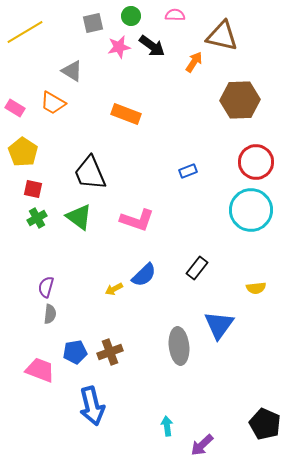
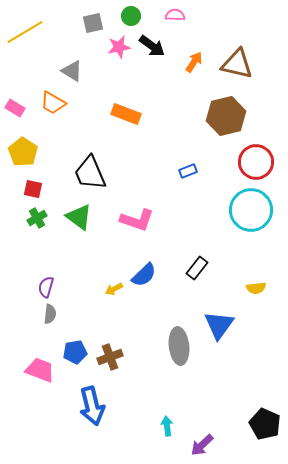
brown triangle: moved 15 px right, 28 px down
brown hexagon: moved 14 px left, 16 px down; rotated 12 degrees counterclockwise
brown cross: moved 5 px down
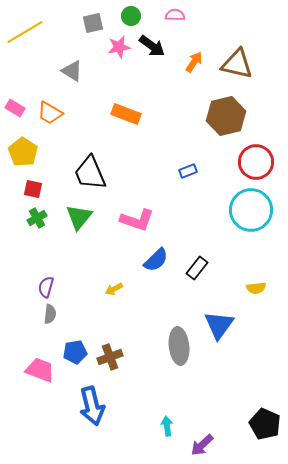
orange trapezoid: moved 3 px left, 10 px down
green triangle: rotated 32 degrees clockwise
blue semicircle: moved 12 px right, 15 px up
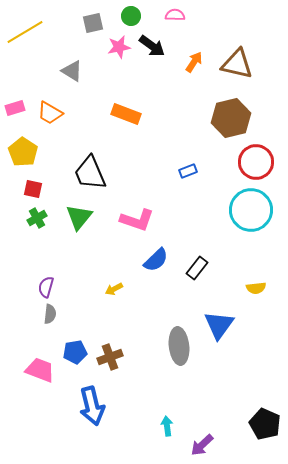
pink rectangle: rotated 48 degrees counterclockwise
brown hexagon: moved 5 px right, 2 px down
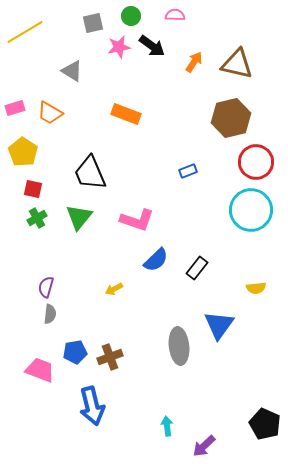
purple arrow: moved 2 px right, 1 px down
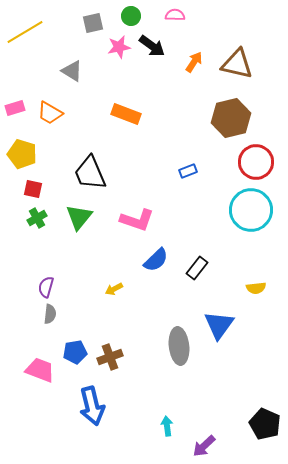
yellow pentagon: moved 1 px left, 2 px down; rotated 16 degrees counterclockwise
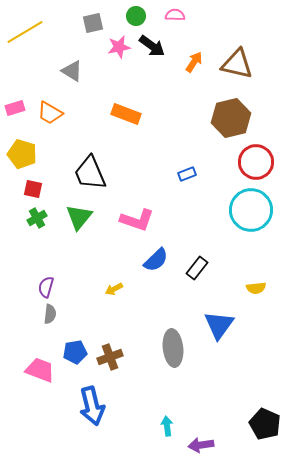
green circle: moved 5 px right
blue rectangle: moved 1 px left, 3 px down
gray ellipse: moved 6 px left, 2 px down
purple arrow: moved 3 px left, 1 px up; rotated 35 degrees clockwise
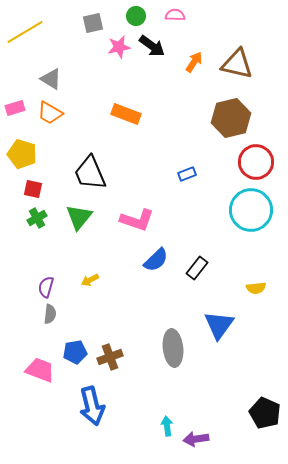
gray triangle: moved 21 px left, 8 px down
yellow arrow: moved 24 px left, 9 px up
black pentagon: moved 11 px up
purple arrow: moved 5 px left, 6 px up
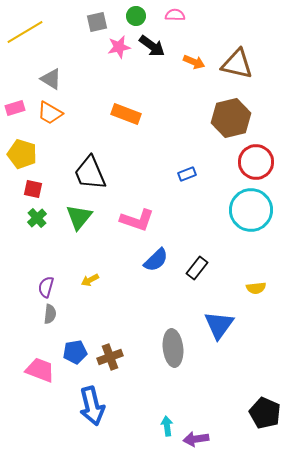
gray square: moved 4 px right, 1 px up
orange arrow: rotated 80 degrees clockwise
green cross: rotated 12 degrees counterclockwise
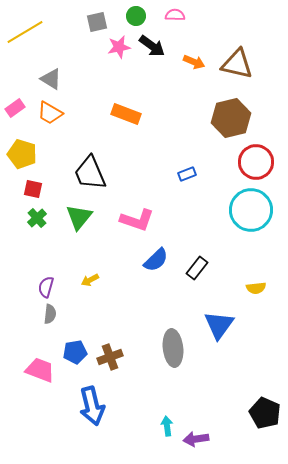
pink rectangle: rotated 18 degrees counterclockwise
